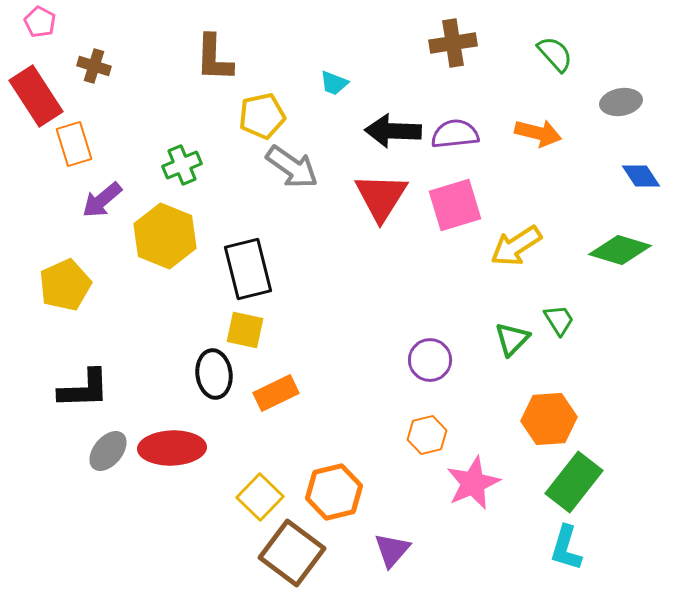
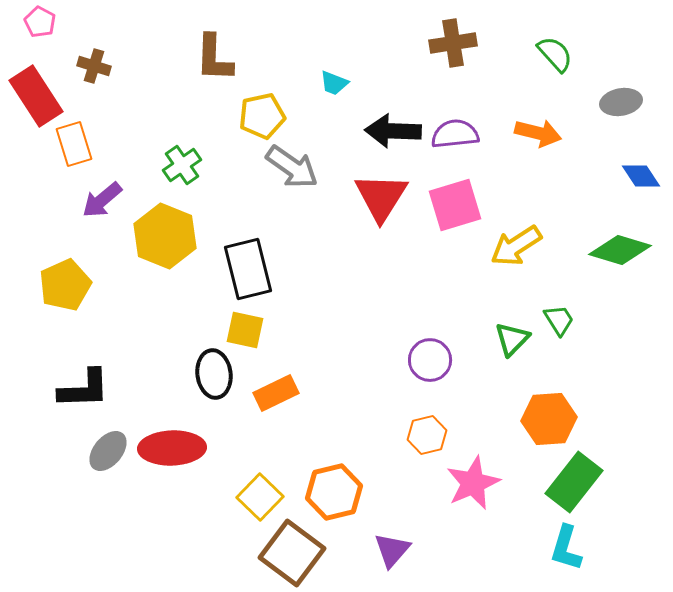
green cross at (182, 165): rotated 12 degrees counterclockwise
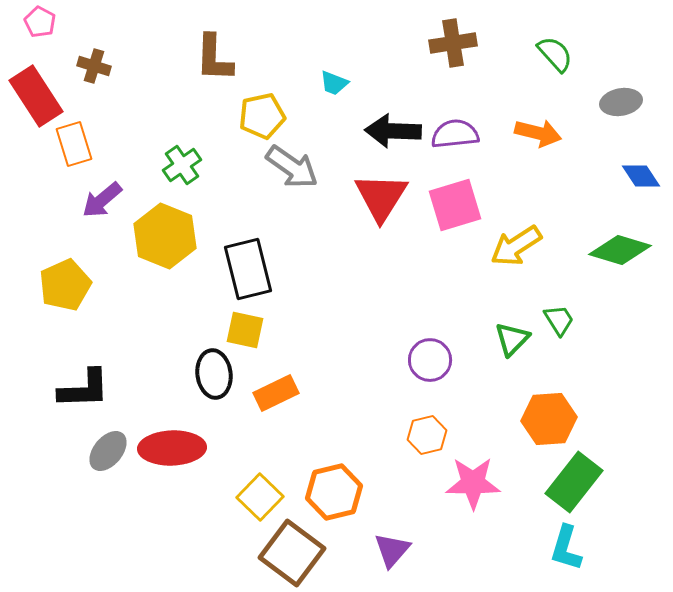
pink star at (473, 483): rotated 24 degrees clockwise
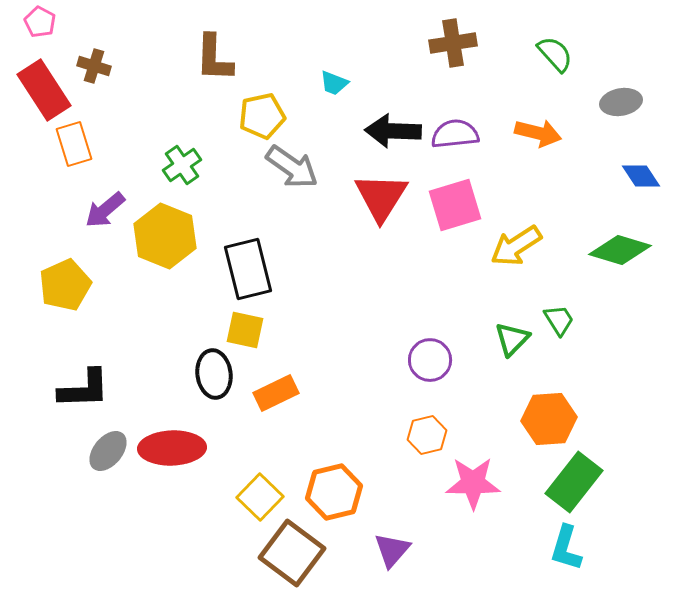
red rectangle at (36, 96): moved 8 px right, 6 px up
purple arrow at (102, 200): moved 3 px right, 10 px down
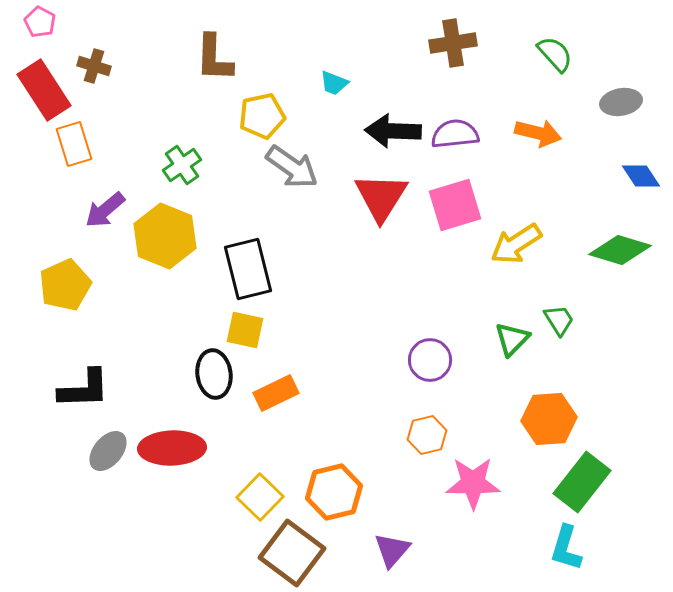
yellow arrow at (516, 246): moved 2 px up
green rectangle at (574, 482): moved 8 px right
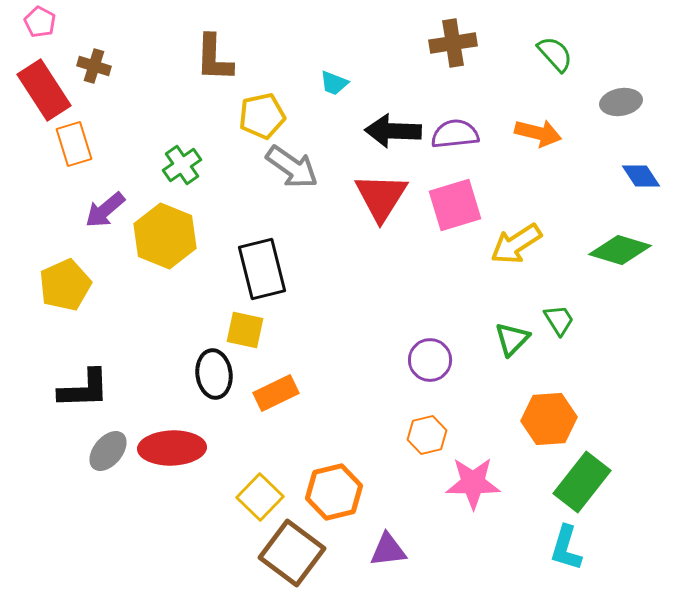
black rectangle at (248, 269): moved 14 px right
purple triangle at (392, 550): moved 4 px left; rotated 42 degrees clockwise
